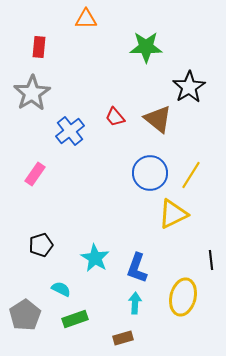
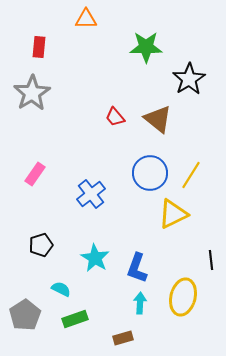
black star: moved 8 px up
blue cross: moved 21 px right, 63 px down
cyan arrow: moved 5 px right
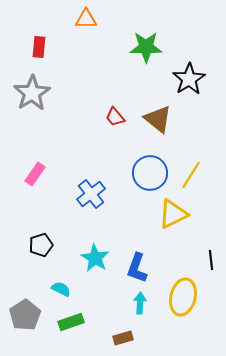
green rectangle: moved 4 px left, 3 px down
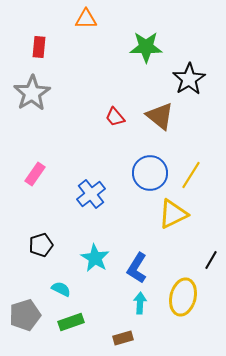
brown triangle: moved 2 px right, 3 px up
black line: rotated 36 degrees clockwise
blue L-shape: rotated 12 degrees clockwise
gray pentagon: rotated 16 degrees clockwise
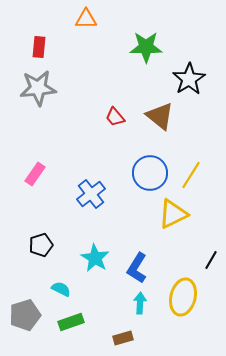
gray star: moved 6 px right, 5 px up; rotated 27 degrees clockwise
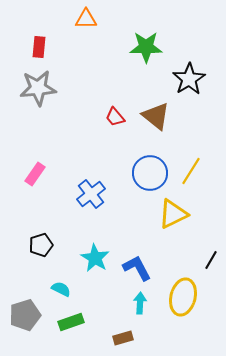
brown triangle: moved 4 px left
yellow line: moved 4 px up
blue L-shape: rotated 120 degrees clockwise
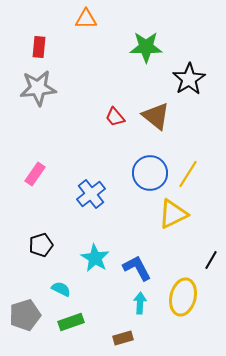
yellow line: moved 3 px left, 3 px down
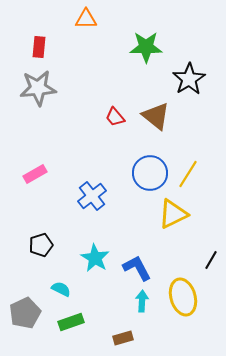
pink rectangle: rotated 25 degrees clockwise
blue cross: moved 1 px right, 2 px down
yellow ellipse: rotated 30 degrees counterclockwise
cyan arrow: moved 2 px right, 2 px up
gray pentagon: moved 2 px up; rotated 8 degrees counterclockwise
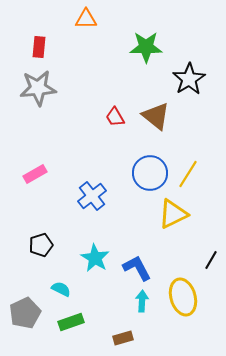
red trapezoid: rotated 10 degrees clockwise
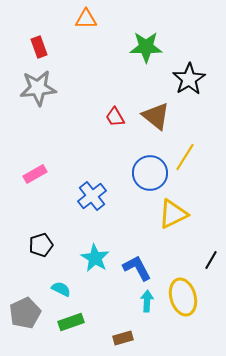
red rectangle: rotated 25 degrees counterclockwise
yellow line: moved 3 px left, 17 px up
cyan arrow: moved 5 px right
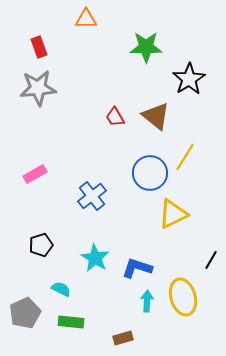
blue L-shape: rotated 44 degrees counterclockwise
green rectangle: rotated 25 degrees clockwise
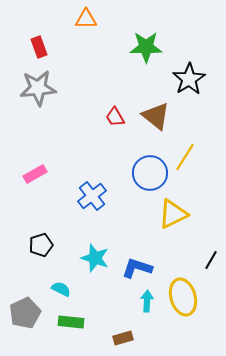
cyan star: rotated 12 degrees counterclockwise
